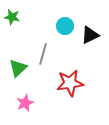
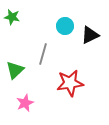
green triangle: moved 3 px left, 2 px down
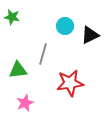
green triangle: moved 3 px right; rotated 36 degrees clockwise
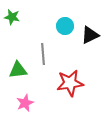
gray line: rotated 20 degrees counterclockwise
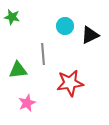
pink star: moved 2 px right
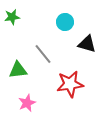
green star: rotated 21 degrees counterclockwise
cyan circle: moved 4 px up
black triangle: moved 3 px left, 9 px down; rotated 42 degrees clockwise
gray line: rotated 35 degrees counterclockwise
red star: moved 1 px down
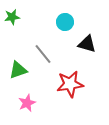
green triangle: rotated 12 degrees counterclockwise
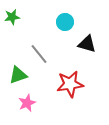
gray line: moved 4 px left
green triangle: moved 5 px down
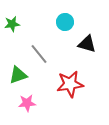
green star: moved 7 px down
pink star: rotated 18 degrees clockwise
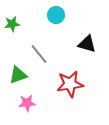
cyan circle: moved 9 px left, 7 px up
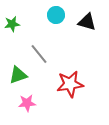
black triangle: moved 22 px up
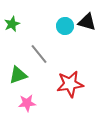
cyan circle: moved 9 px right, 11 px down
green star: rotated 14 degrees counterclockwise
